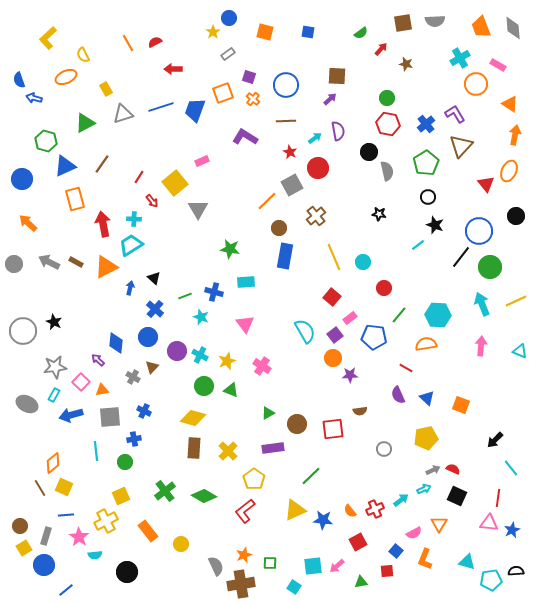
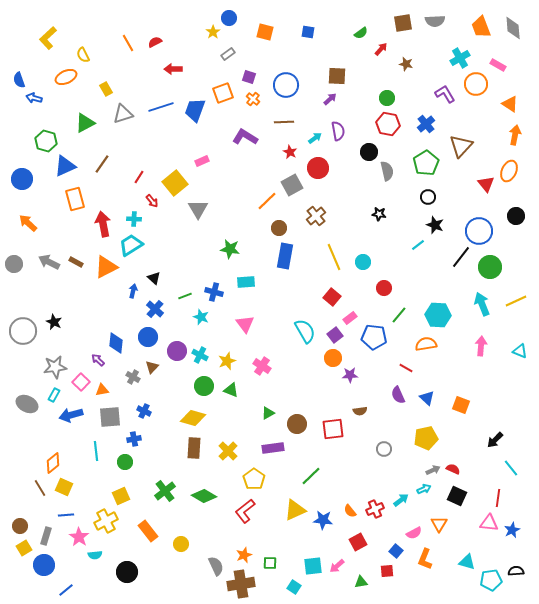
purple L-shape at (455, 114): moved 10 px left, 20 px up
brown line at (286, 121): moved 2 px left, 1 px down
blue arrow at (130, 288): moved 3 px right, 3 px down
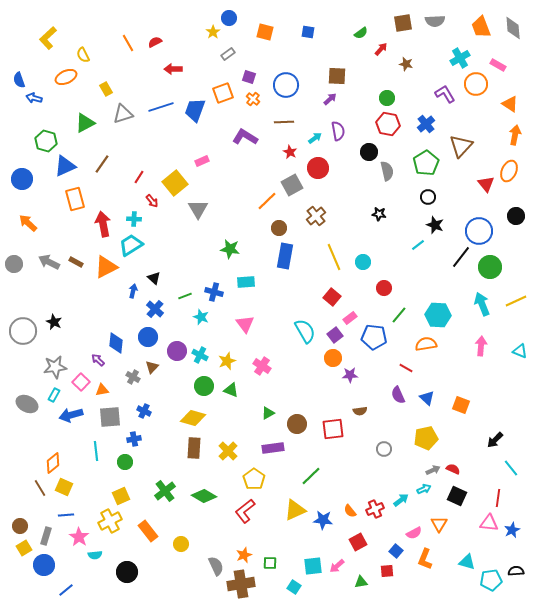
yellow cross at (106, 521): moved 4 px right
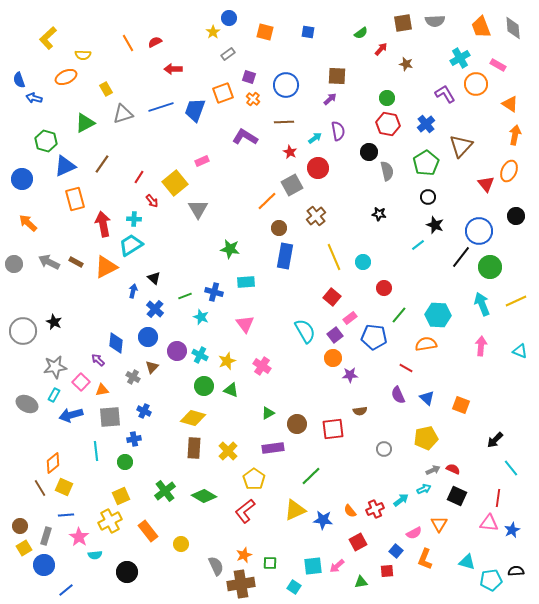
yellow semicircle at (83, 55): rotated 63 degrees counterclockwise
